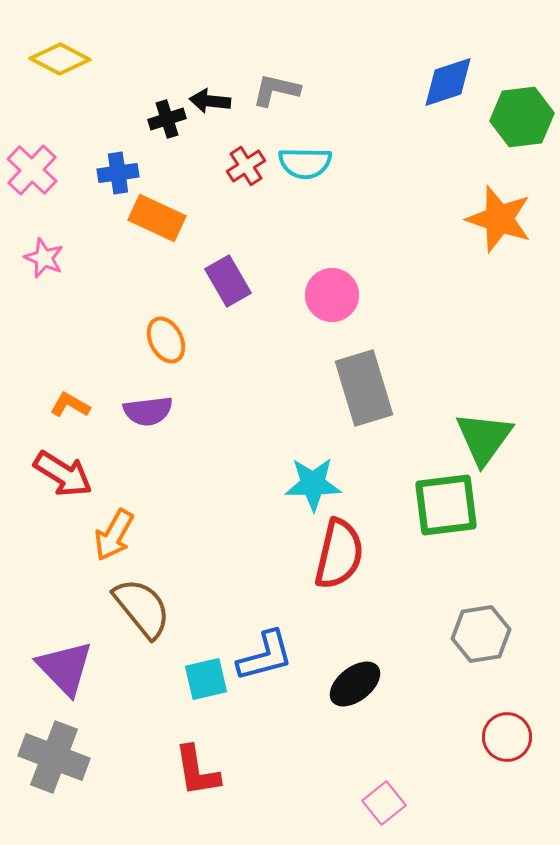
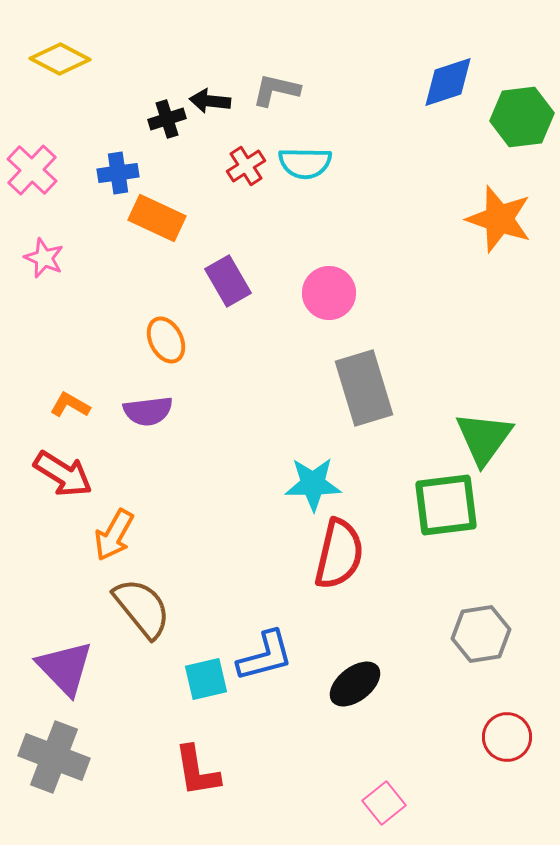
pink circle: moved 3 px left, 2 px up
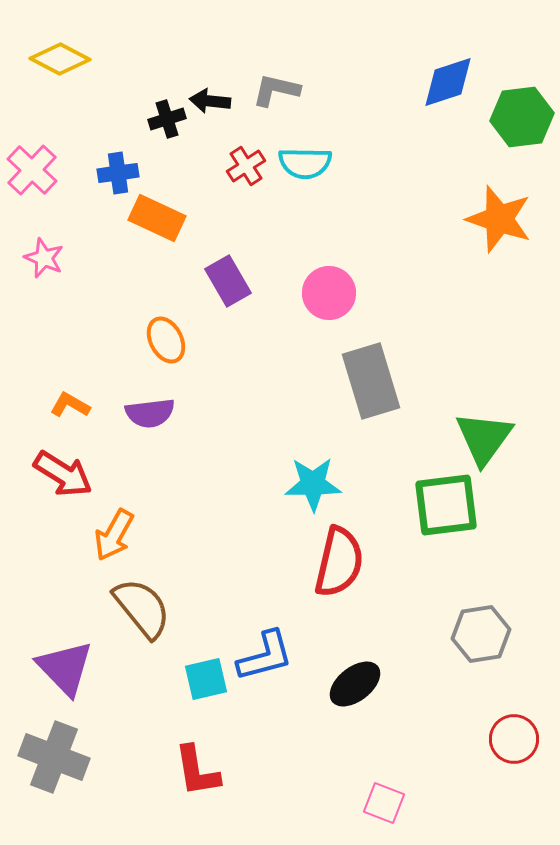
gray rectangle: moved 7 px right, 7 px up
purple semicircle: moved 2 px right, 2 px down
red semicircle: moved 8 px down
red circle: moved 7 px right, 2 px down
pink square: rotated 30 degrees counterclockwise
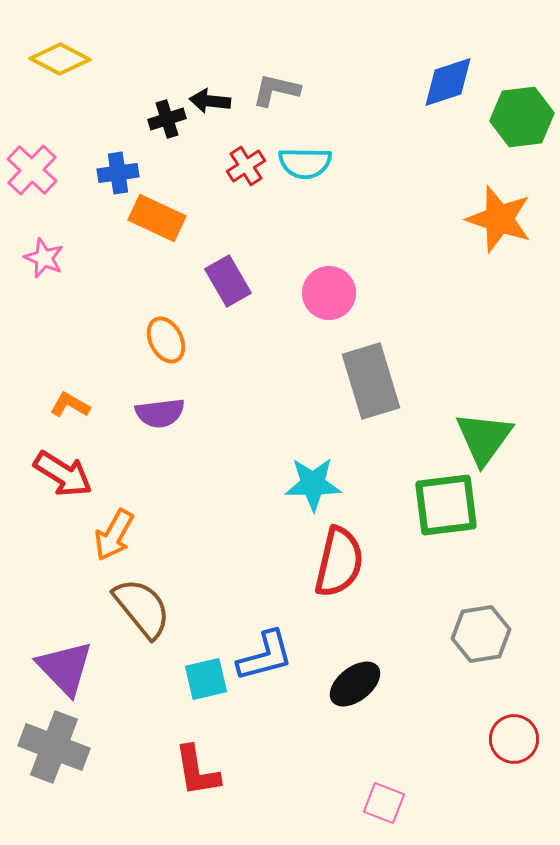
purple semicircle: moved 10 px right
gray cross: moved 10 px up
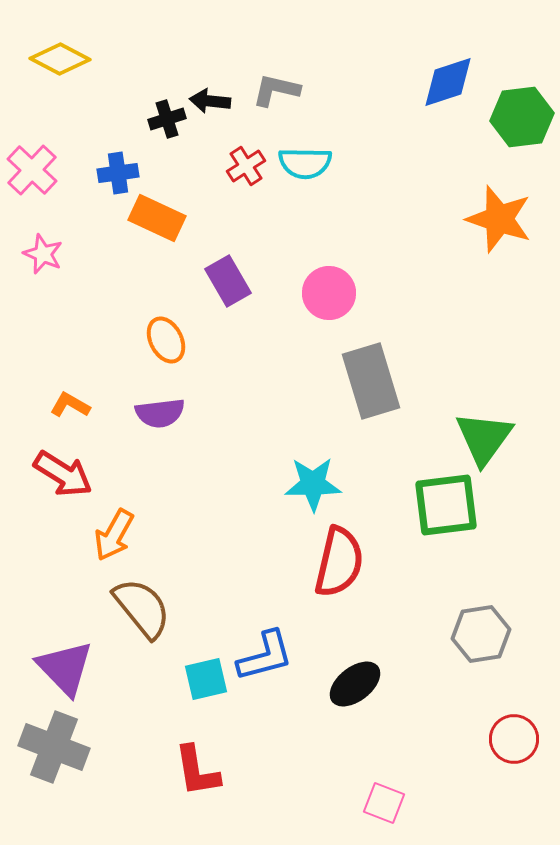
pink star: moved 1 px left, 4 px up
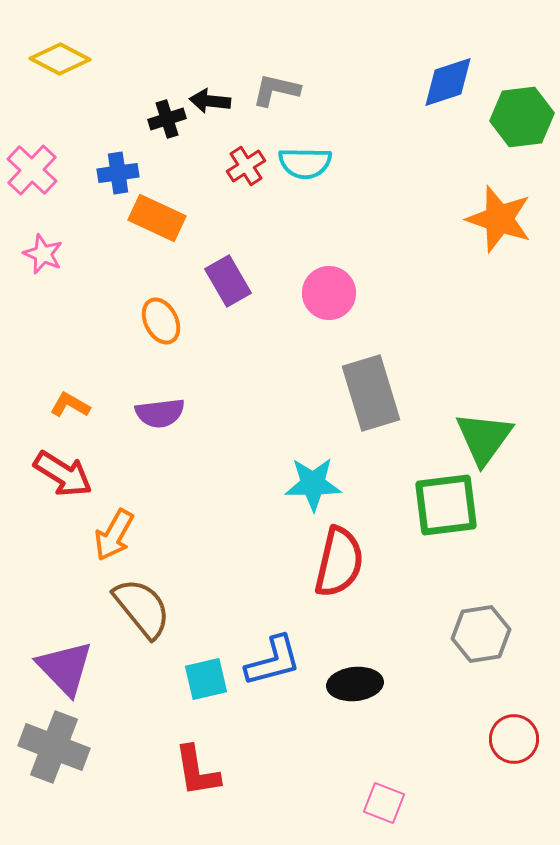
orange ellipse: moved 5 px left, 19 px up
gray rectangle: moved 12 px down
blue L-shape: moved 8 px right, 5 px down
black ellipse: rotated 32 degrees clockwise
